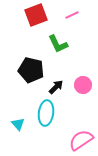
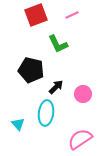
pink circle: moved 9 px down
pink semicircle: moved 1 px left, 1 px up
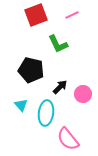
black arrow: moved 4 px right
cyan triangle: moved 3 px right, 19 px up
pink semicircle: moved 12 px left; rotated 95 degrees counterclockwise
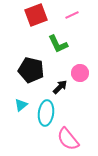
pink circle: moved 3 px left, 21 px up
cyan triangle: rotated 32 degrees clockwise
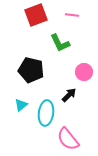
pink line: rotated 32 degrees clockwise
green L-shape: moved 2 px right, 1 px up
pink circle: moved 4 px right, 1 px up
black arrow: moved 9 px right, 8 px down
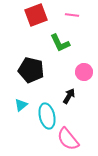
black arrow: moved 1 px down; rotated 14 degrees counterclockwise
cyan ellipse: moved 1 px right, 3 px down; rotated 20 degrees counterclockwise
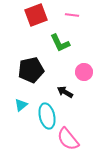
black pentagon: rotated 25 degrees counterclockwise
black arrow: moved 4 px left, 4 px up; rotated 91 degrees counterclockwise
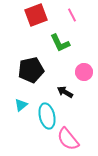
pink line: rotated 56 degrees clockwise
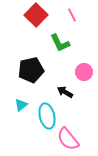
red square: rotated 25 degrees counterclockwise
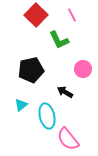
green L-shape: moved 1 px left, 3 px up
pink circle: moved 1 px left, 3 px up
